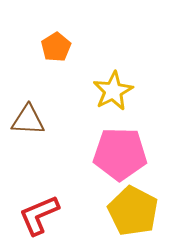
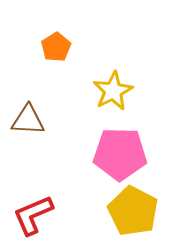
red L-shape: moved 6 px left
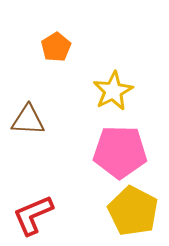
pink pentagon: moved 2 px up
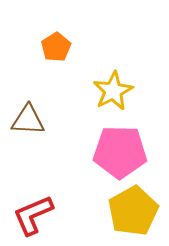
yellow pentagon: rotated 15 degrees clockwise
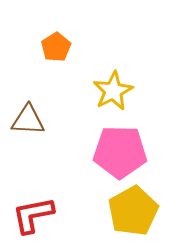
red L-shape: rotated 12 degrees clockwise
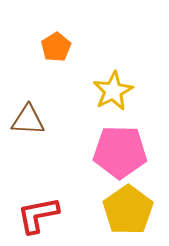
yellow pentagon: moved 5 px left, 1 px up; rotated 6 degrees counterclockwise
red L-shape: moved 5 px right
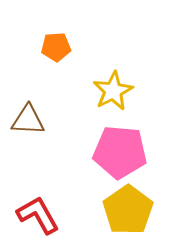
orange pentagon: rotated 28 degrees clockwise
pink pentagon: rotated 4 degrees clockwise
red L-shape: rotated 72 degrees clockwise
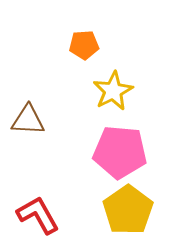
orange pentagon: moved 28 px right, 2 px up
